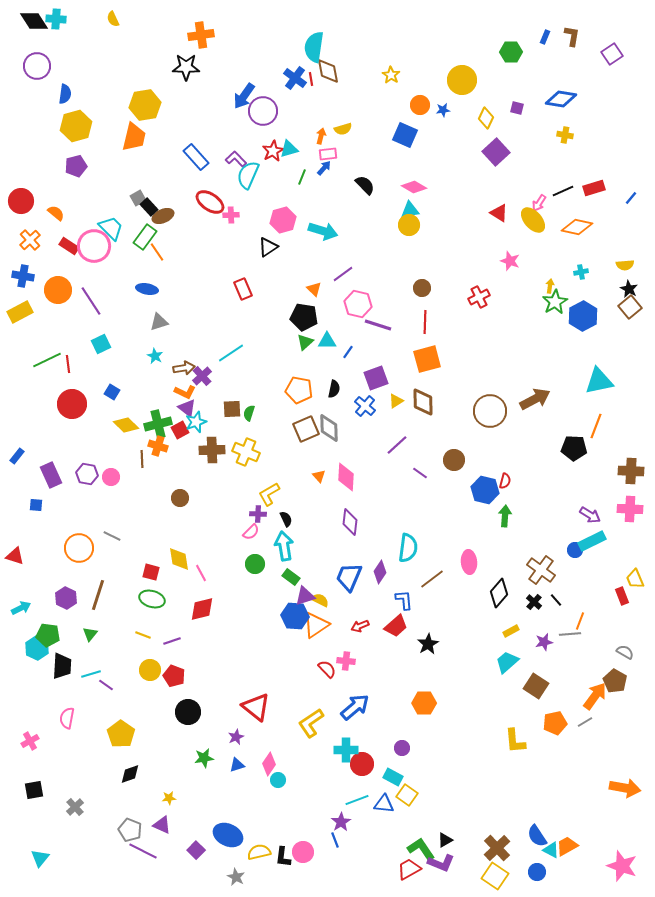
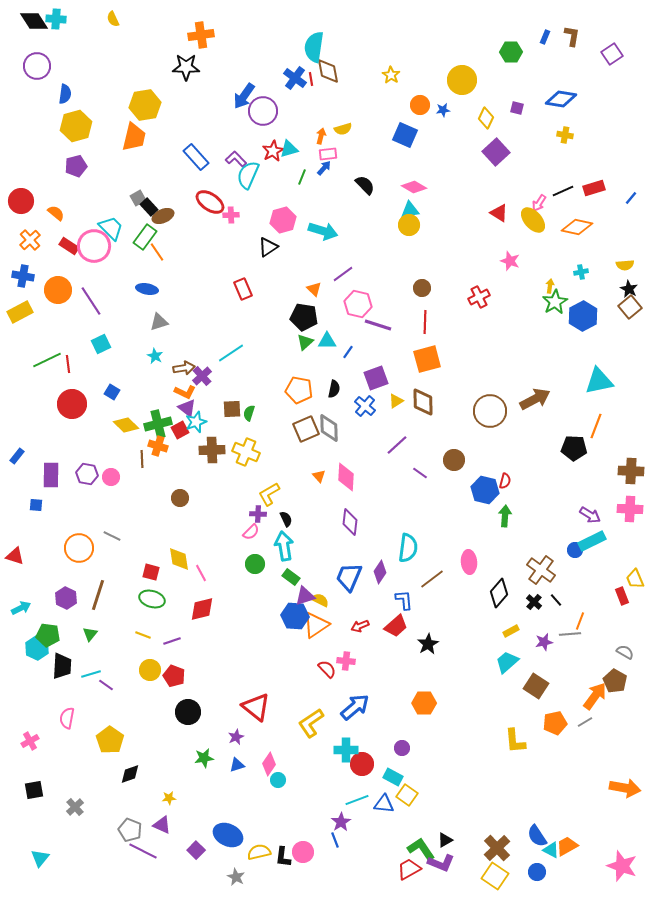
purple rectangle at (51, 475): rotated 25 degrees clockwise
yellow pentagon at (121, 734): moved 11 px left, 6 px down
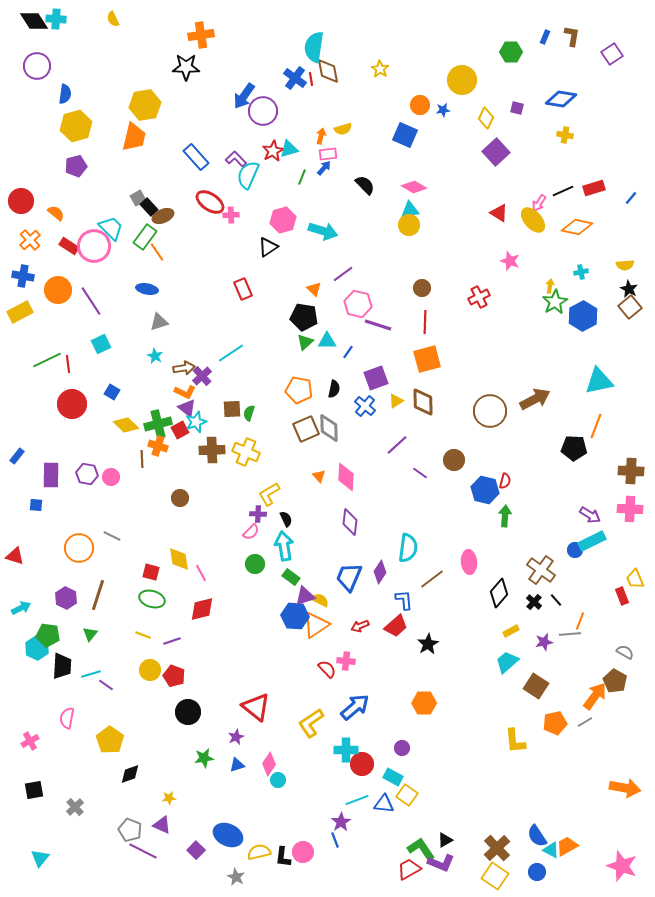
yellow star at (391, 75): moved 11 px left, 6 px up
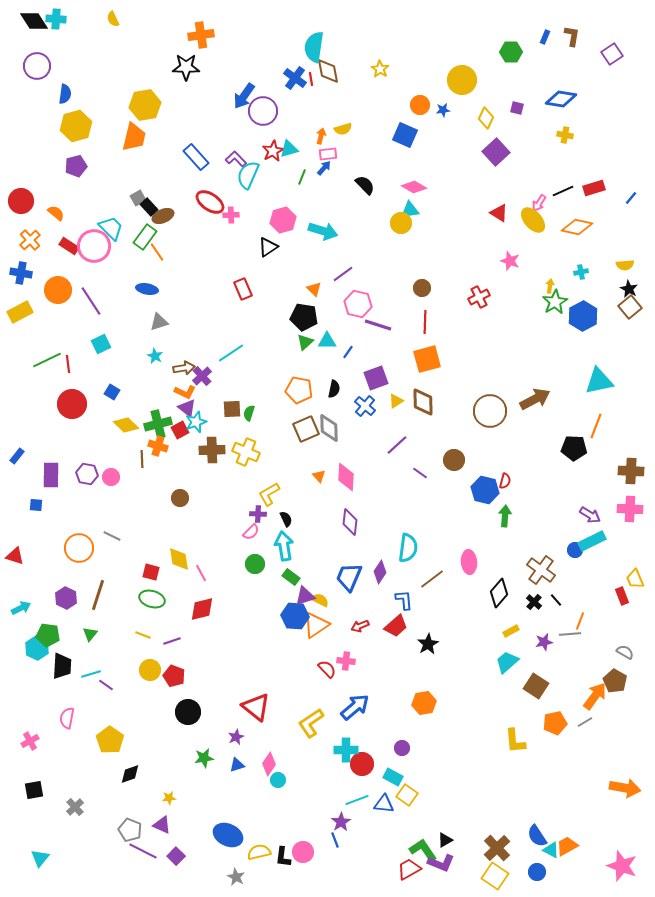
yellow circle at (409, 225): moved 8 px left, 2 px up
blue cross at (23, 276): moved 2 px left, 3 px up
orange hexagon at (424, 703): rotated 10 degrees counterclockwise
green L-shape at (421, 849): moved 2 px right, 1 px down
purple square at (196, 850): moved 20 px left, 6 px down
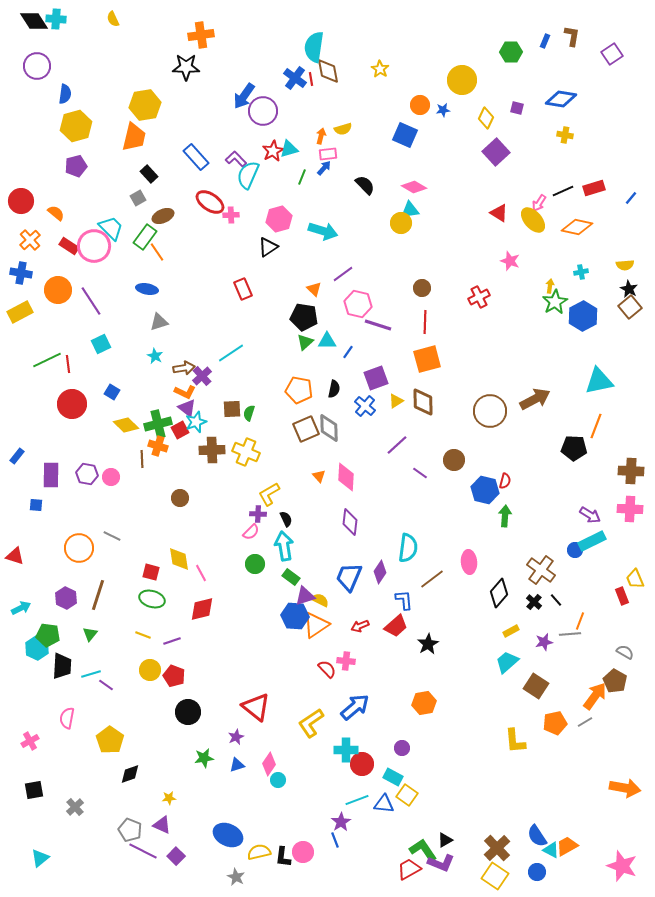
blue rectangle at (545, 37): moved 4 px down
black rectangle at (149, 207): moved 33 px up
pink hexagon at (283, 220): moved 4 px left, 1 px up
cyan triangle at (40, 858): rotated 12 degrees clockwise
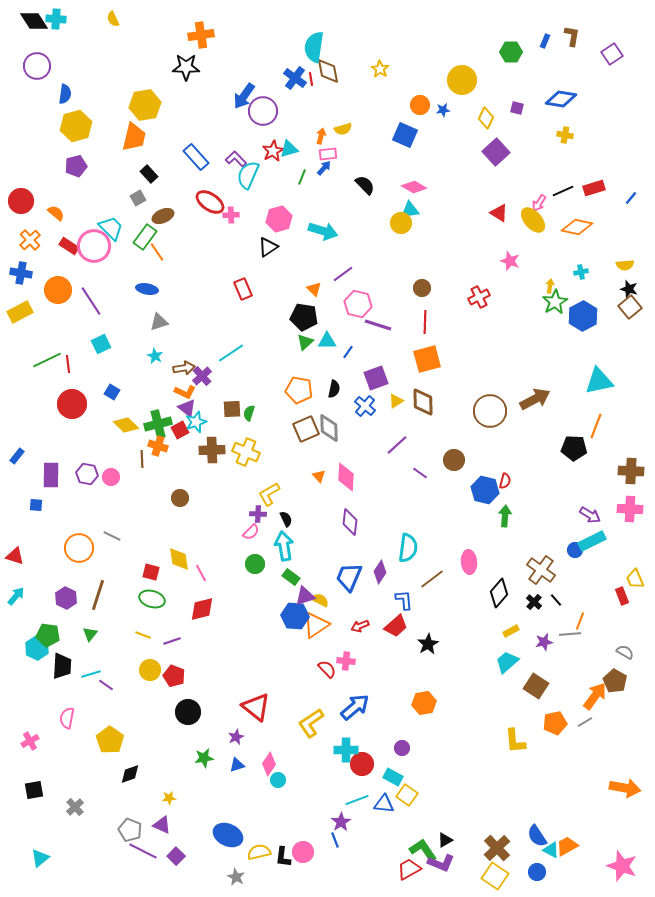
black star at (629, 289): rotated 12 degrees counterclockwise
cyan arrow at (21, 608): moved 5 px left, 12 px up; rotated 24 degrees counterclockwise
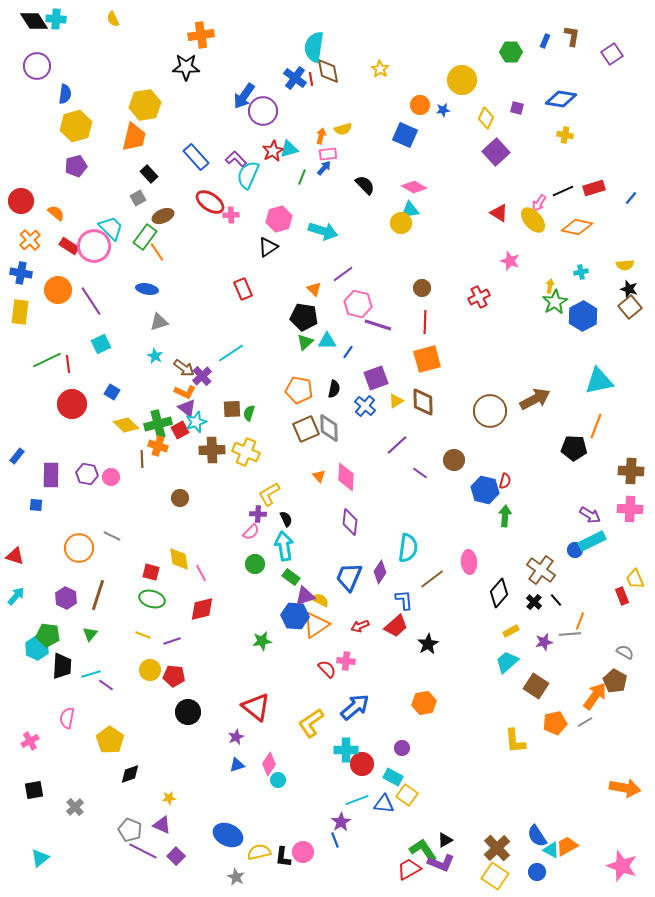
yellow rectangle at (20, 312): rotated 55 degrees counterclockwise
brown arrow at (184, 368): rotated 45 degrees clockwise
red pentagon at (174, 676): rotated 15 degrees counterclockwise
green star at (204, 758): moved 58 px right, 117 px up
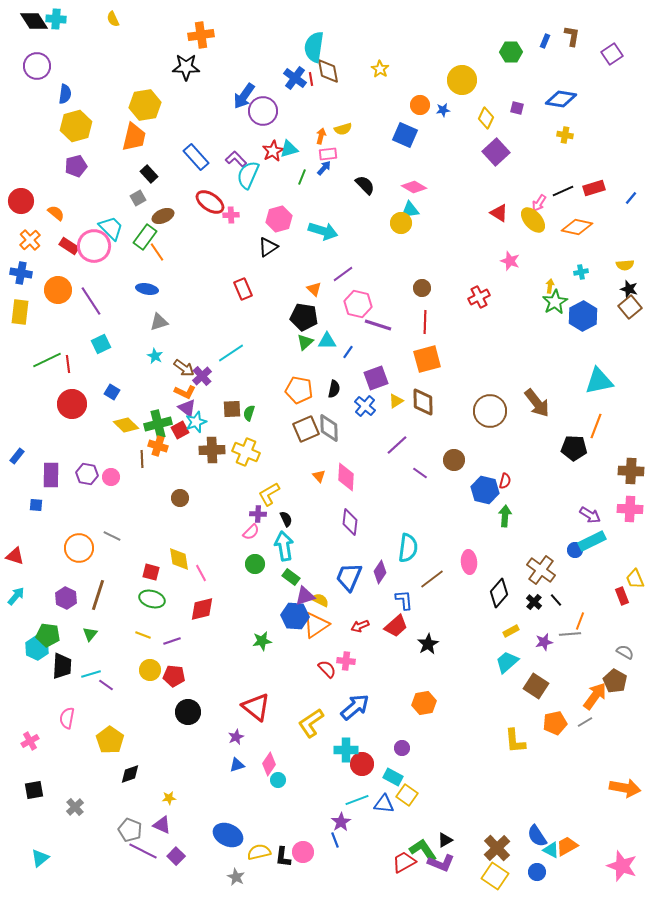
brown arrow at (535, 399): moved 2 px right, 4 px down; rotated 80 degrees clockwise
red trapezoid at (409, 869): moved 5 px left, 7 px up
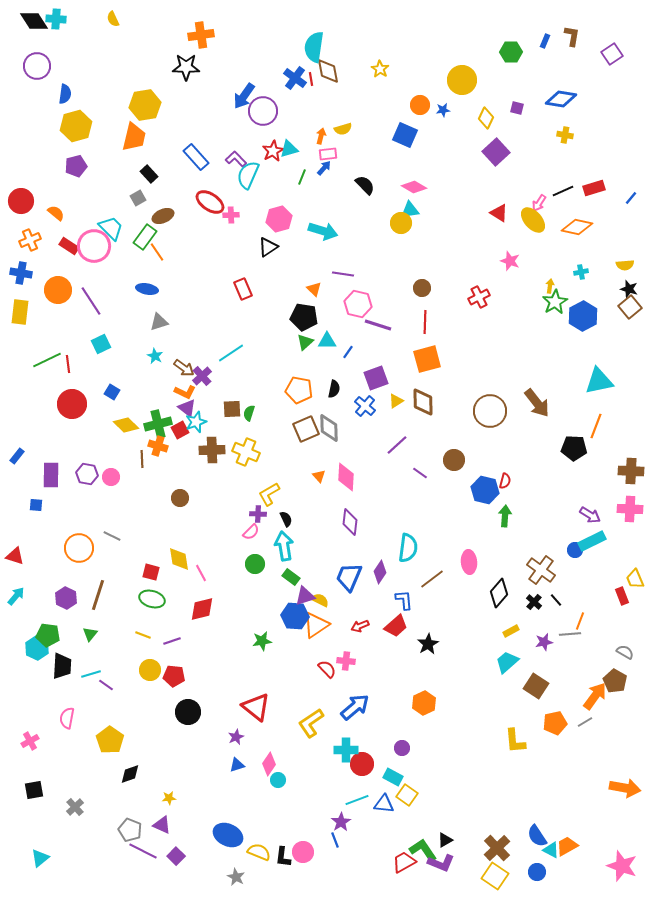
orange cross at (30, 240): rotated 20 degrees clockwise
purple line at (343, 274): rotated 45 degrees clockwise
orange hexagon at (424, 703): rotated 15 degrees counterclockwise
yellow semicircle at (259, 852): rotated 35 degrees clockwise
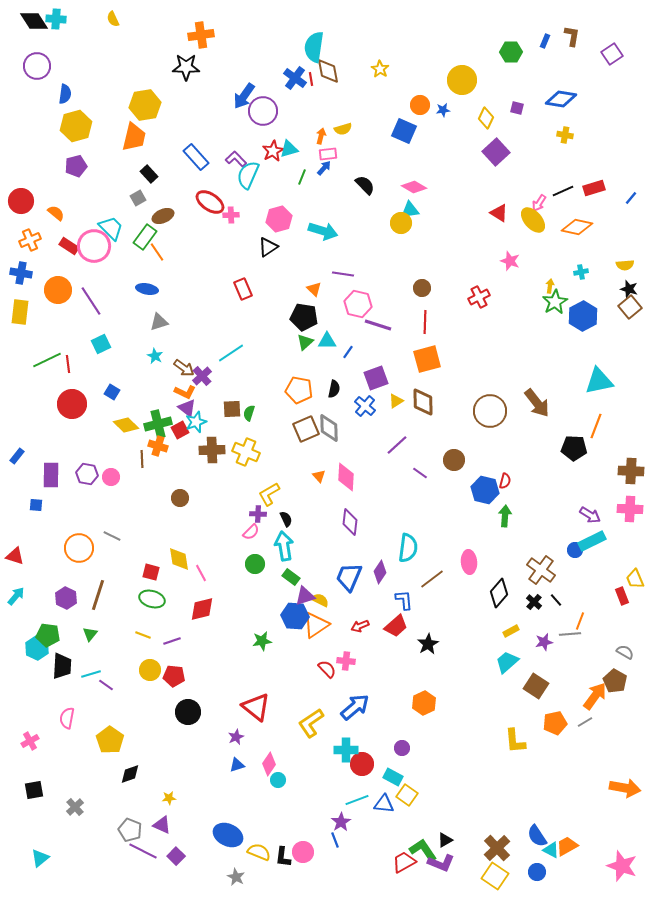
blue square at (405, 135): moved 1 px left, 4 px up
